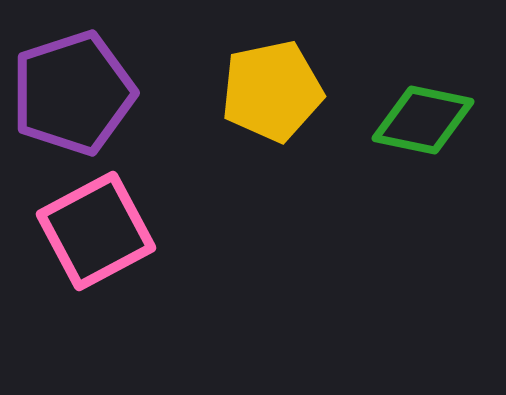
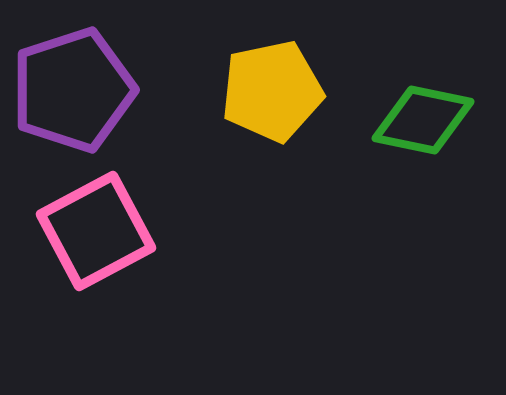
purple pentagon: moved 3 px up
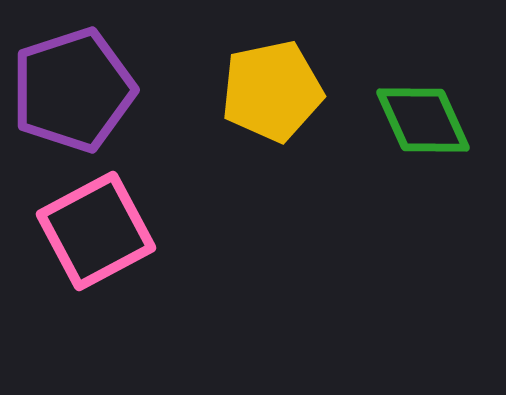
green diamond: rotated 54 degrees clockwise
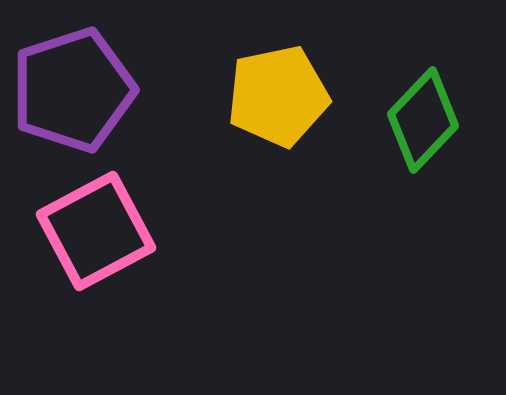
yellow pentagon: moved 6 px right, 5 px down
green diamond: rotated 68 degrees clockwise
